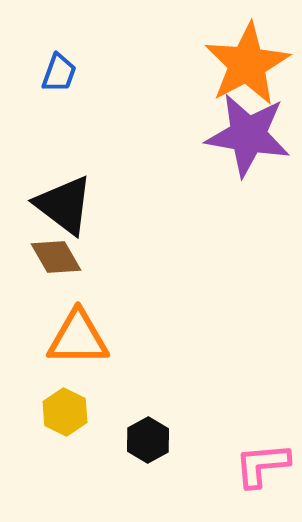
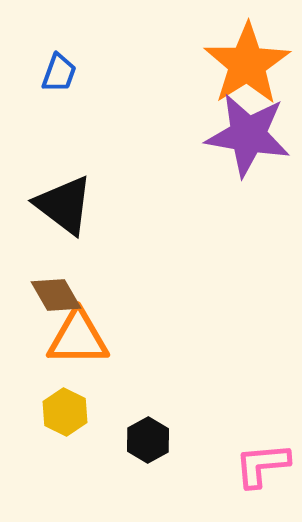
orange star: rotated 4 degrees counterclockwise
brown diamond: moved 38 px down
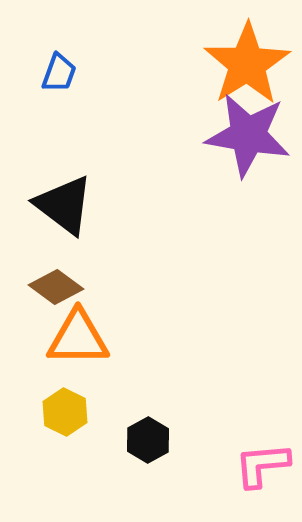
brown diamond: moved 8 px up; rotated 24 degrees counterclockwise
